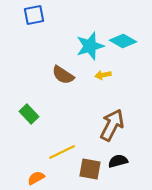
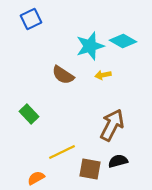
blue square: moved 3 px left, 4 px down; rotated 15 degrees counterclockwise
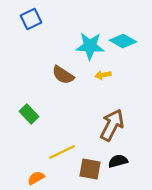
cyan star: rotated 20 degrees clockwise
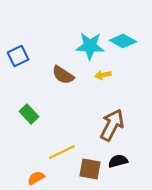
blue square: moved 13 px left, 37 px down
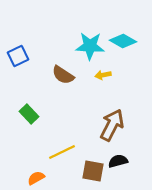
brown square: moved 3 px right, 2 px down
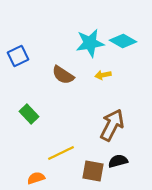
cyan star: moved 3 px up; rotated 12 degrees counterclockwise
yellow line: moved 1 px left, 1 px down
orange semicircle: rotated 12 degrees clockwise
